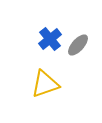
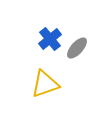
gray ellipse: moved 1 px left, 3 px down
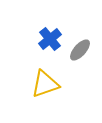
gray ellipse: moved 3 px right, 2 px down
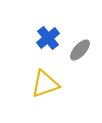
blue cross: moved 2 px left, 1 px up
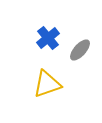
yellow triangle: moved 2 px right
